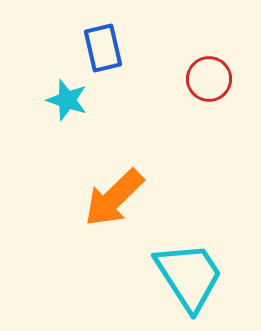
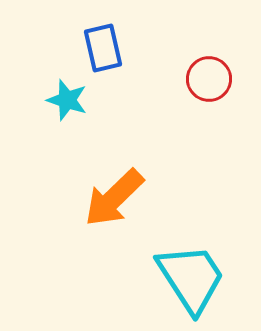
cyan trapezoid: moved 2 px right, 2 px down
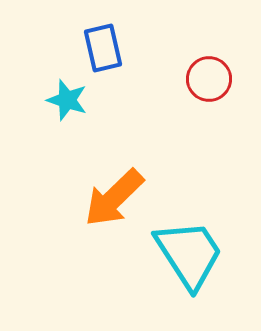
cyan trapezoid: moved 2 px left, 24 px up
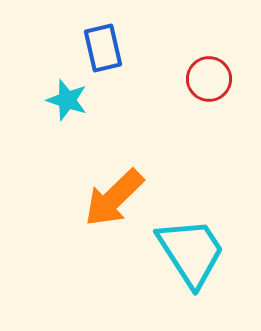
cyan trapezoid: moved 2 px right, 2 px up
